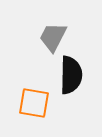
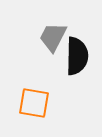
black semicircle: moved 6 px right, 19 px up
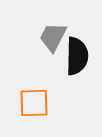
orange square: rotated 12 degrees counterclockwise
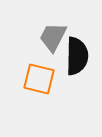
orange square: moved 5 px right, 24 px up; rotated 16 degrees clockwise
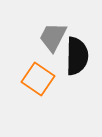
orange square: moved 1 px left; rotated 20 degrees clockwise
